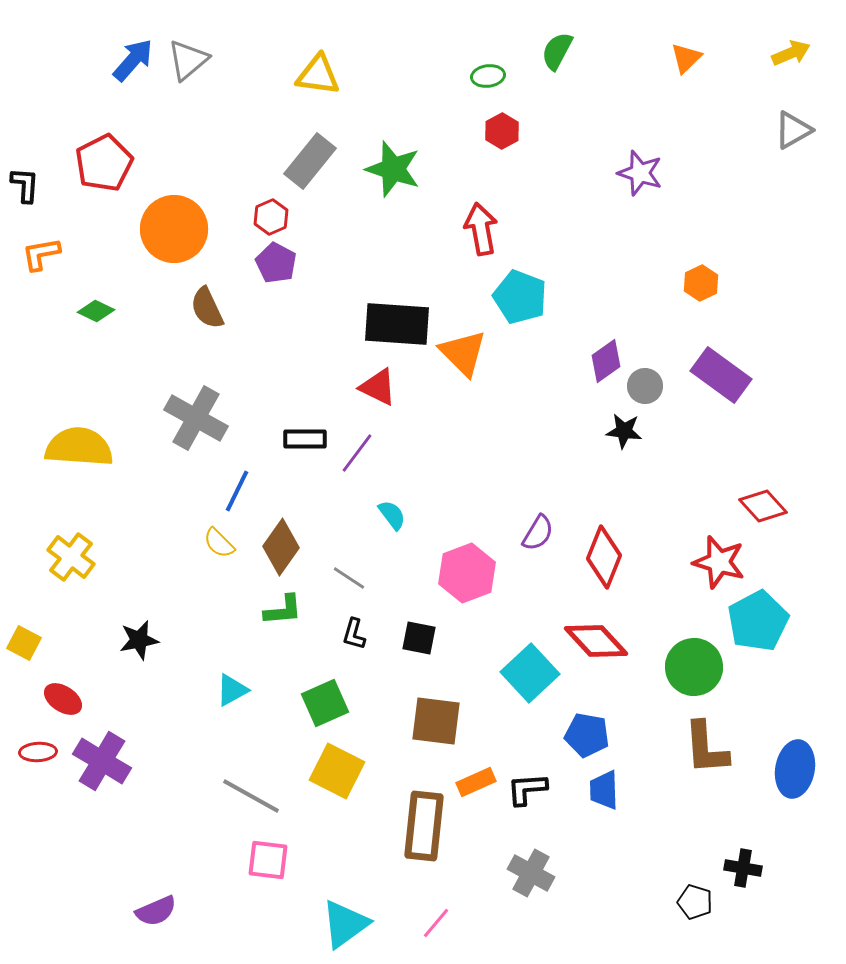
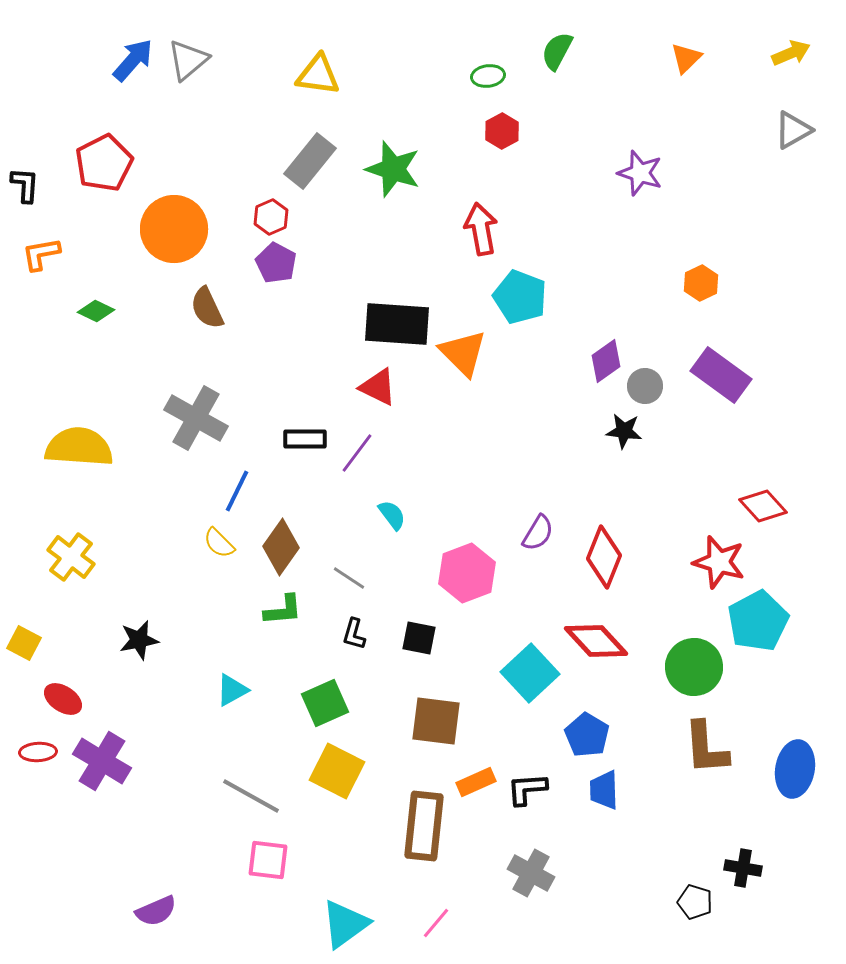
blue pentagon at (587, 735): rotated 21 degrees clockwise
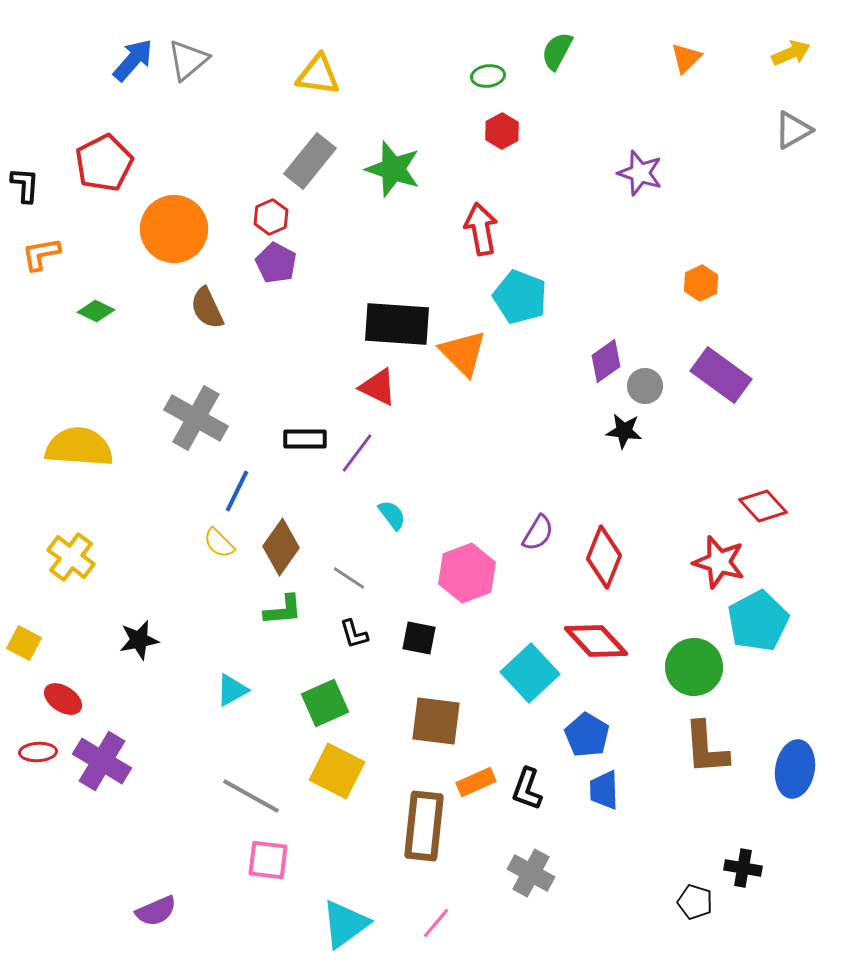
black L-shape at (354, 634): rotated 32 degrees counterclockwise
black L-shape at (527, 789): rotated 66 degrees counterclockwise
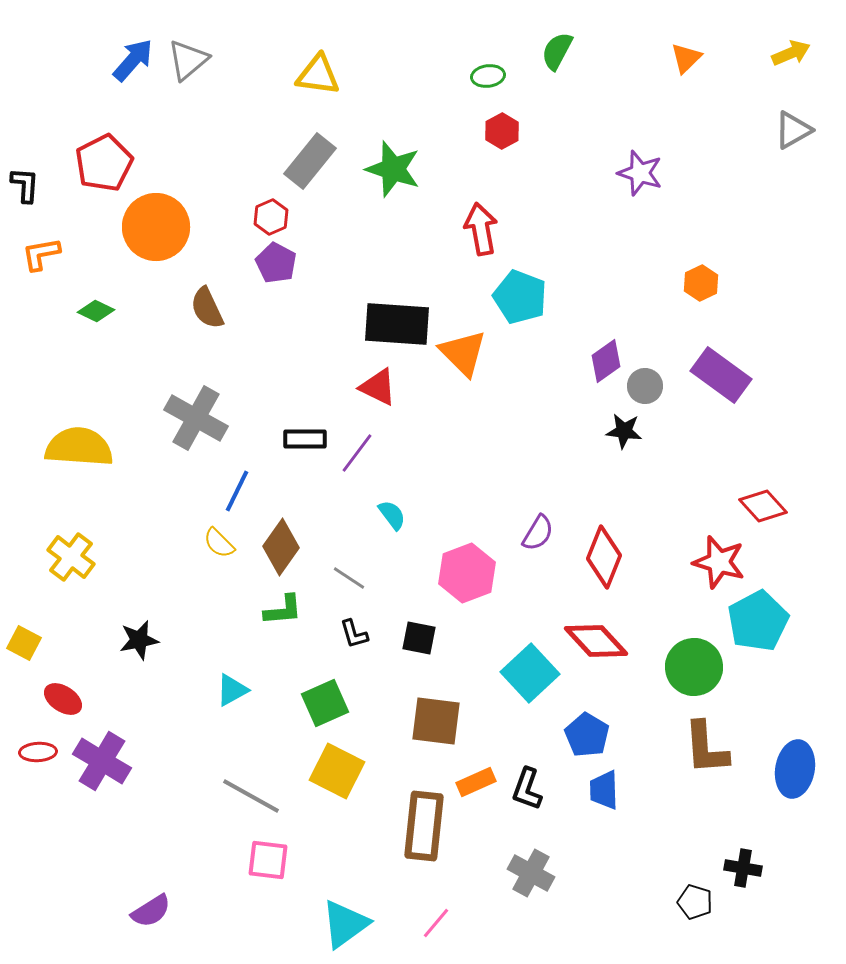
orange circle at (174, 229): moved 18 px left, 2 px up
purple semicircle at (156, 911): moved 5 px left; rotated 9 degrees counterclockwise
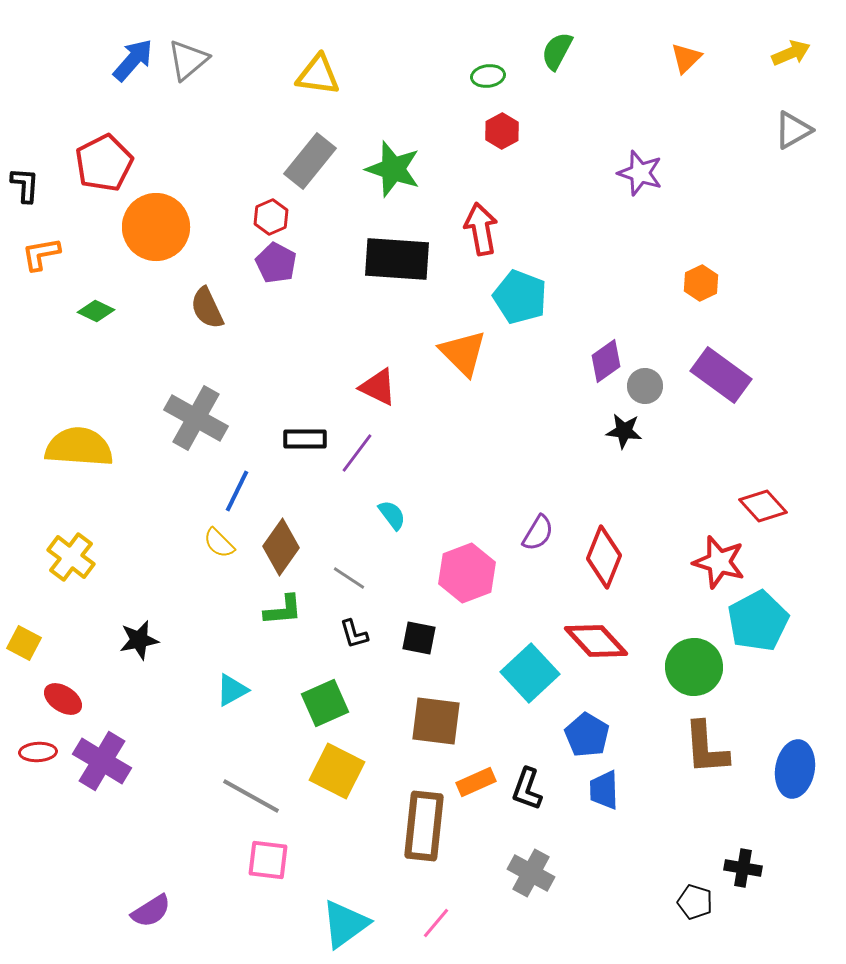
black rectangle at (397, 324): moved 65 px up
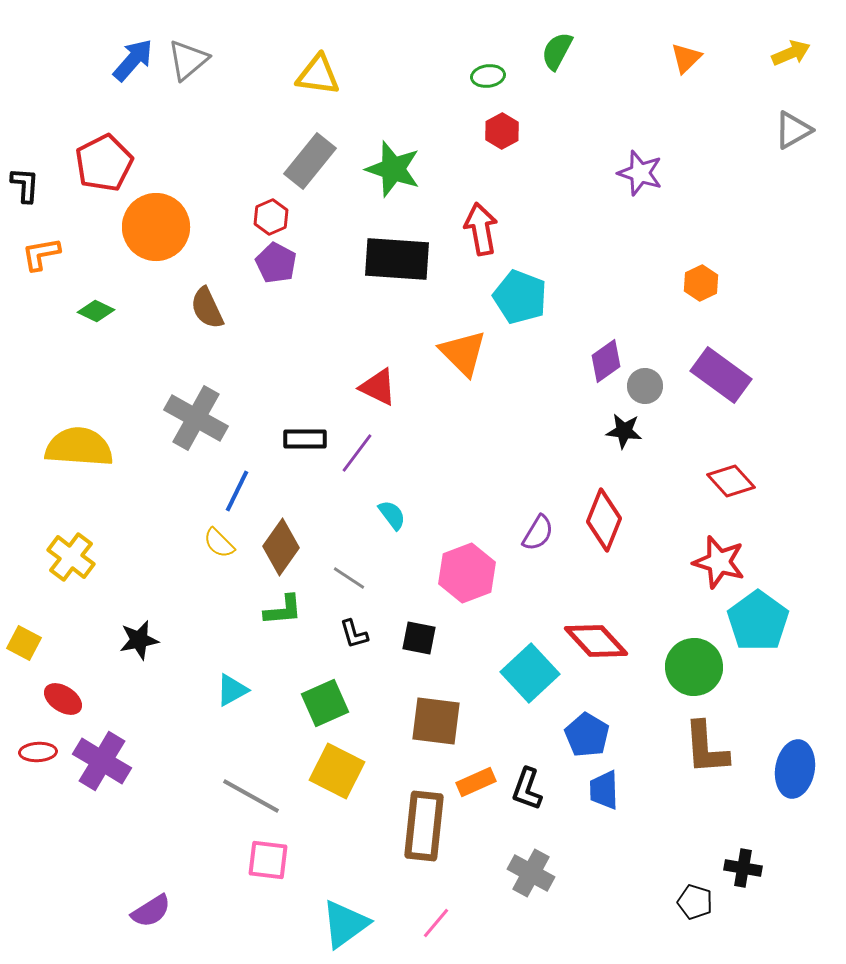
red diamond at (763, 506): moved 32 px left, 25 px up
red diamond at (604, 557): moved 37 px up
cyan pentagon at (758, 621): rotated 8 degrees counterclockwise
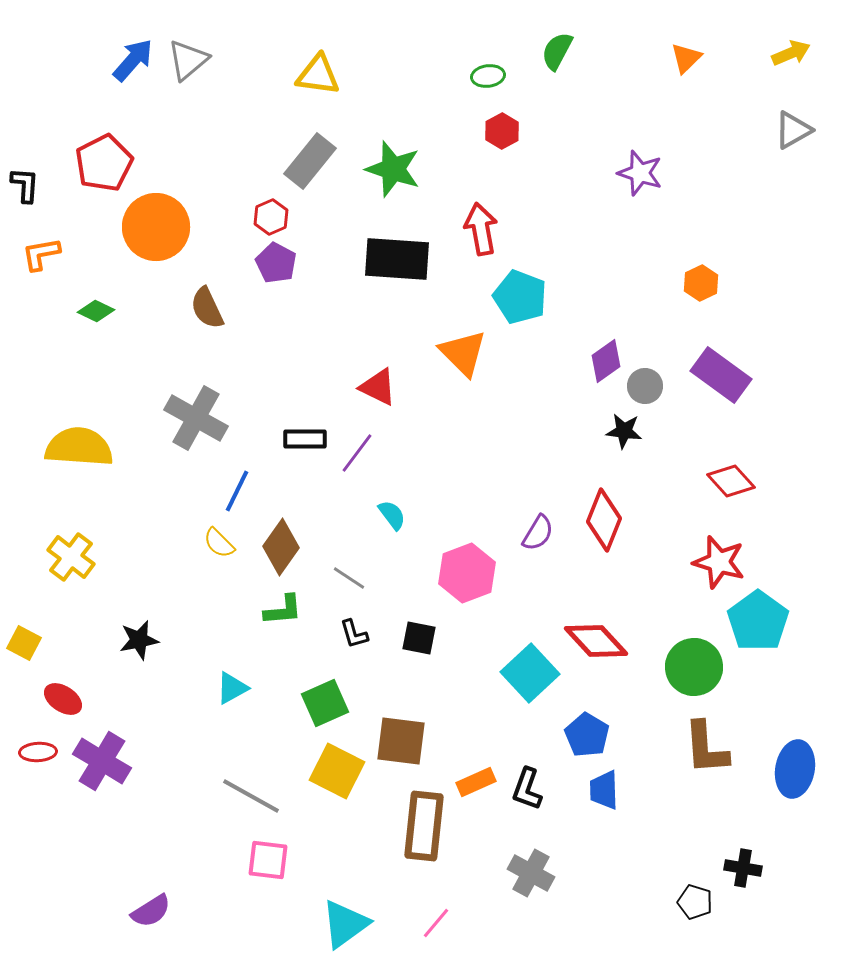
cyan triangle at (232, 690): moved 2 px up
brown square at (436, 721): moved 35 px left, 20 px down
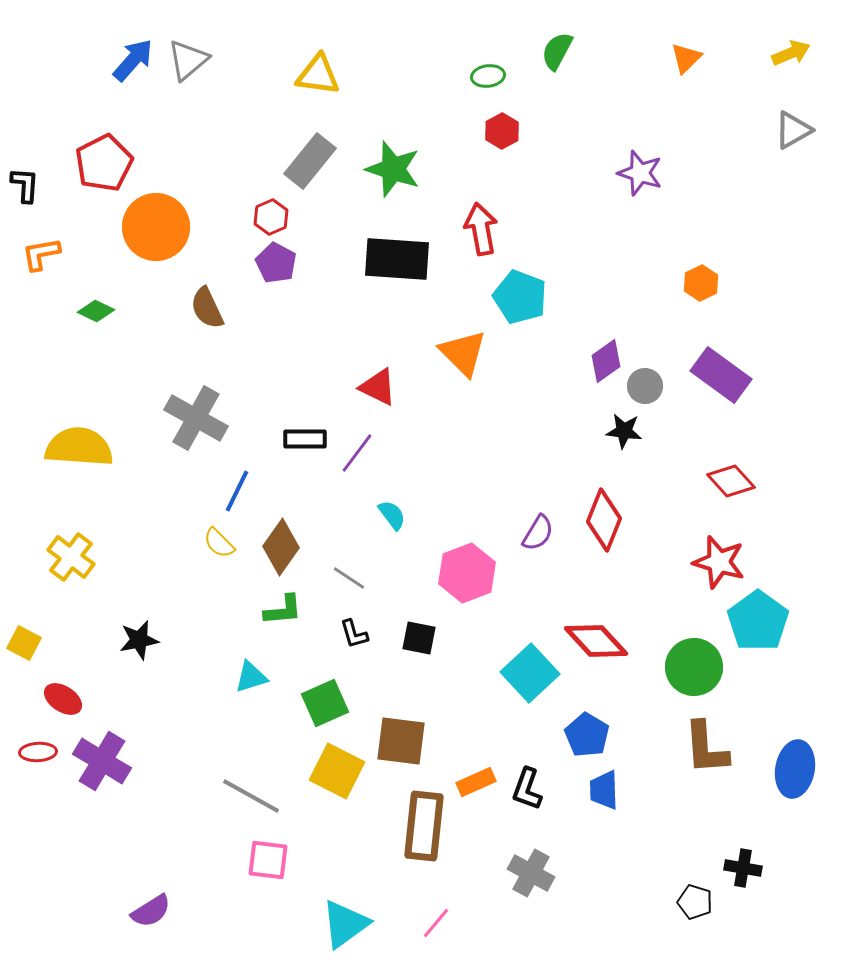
cyan triangle at (232, 688): moved 19 px right, 11 px up; rotated 12 degrees clockwise
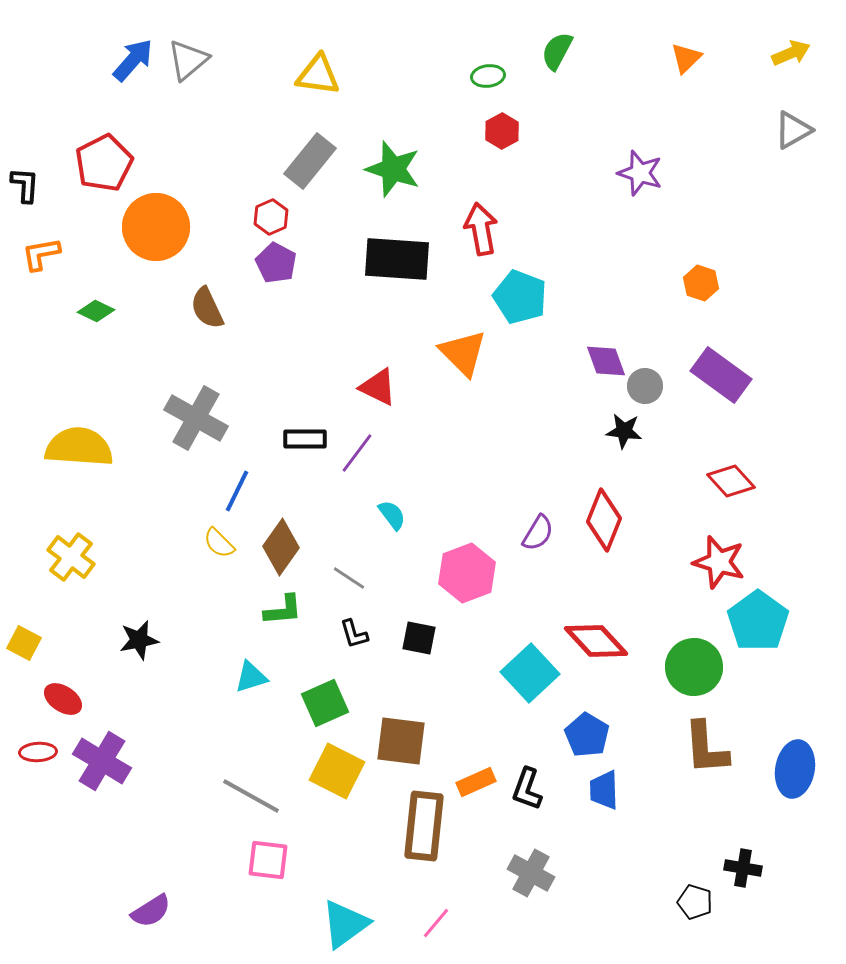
orange hexagon at (701, 283): rotated 16 degrees counterclockwise
purple diamond at (606, 361): rotated 75 degrees counterclockwise
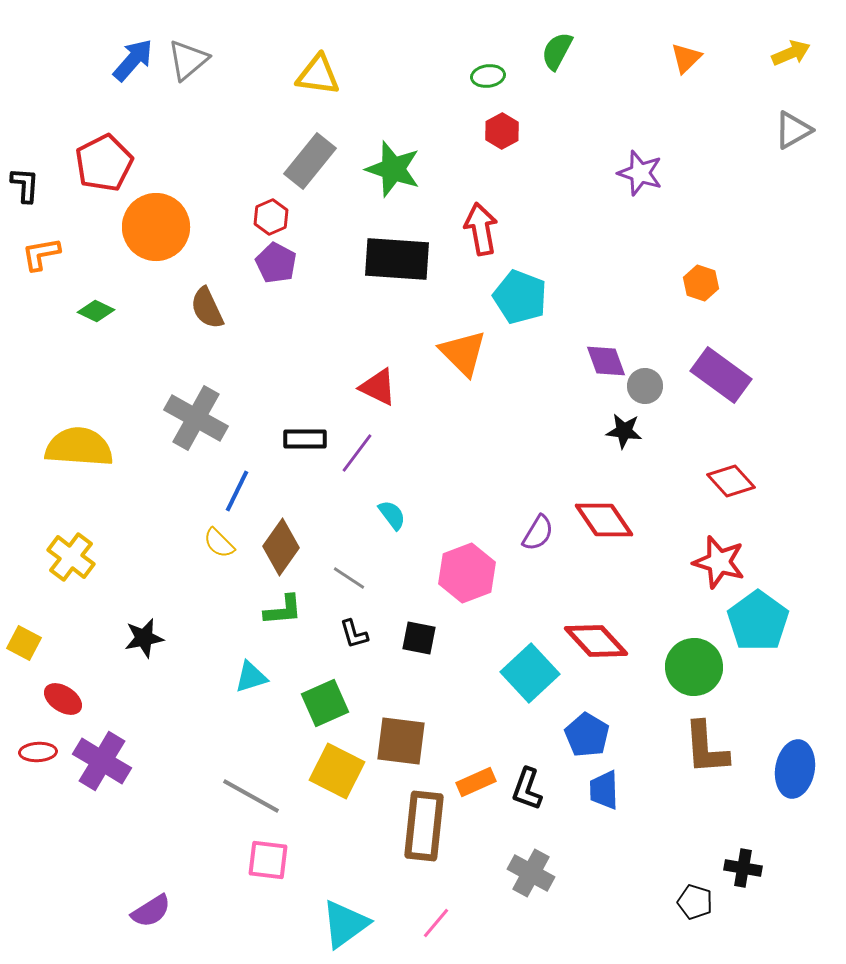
red diamond at (604, 520): rotated 56 degrees counterclockwise
black star at (139, 640): moved 5 px right, 2 px up
